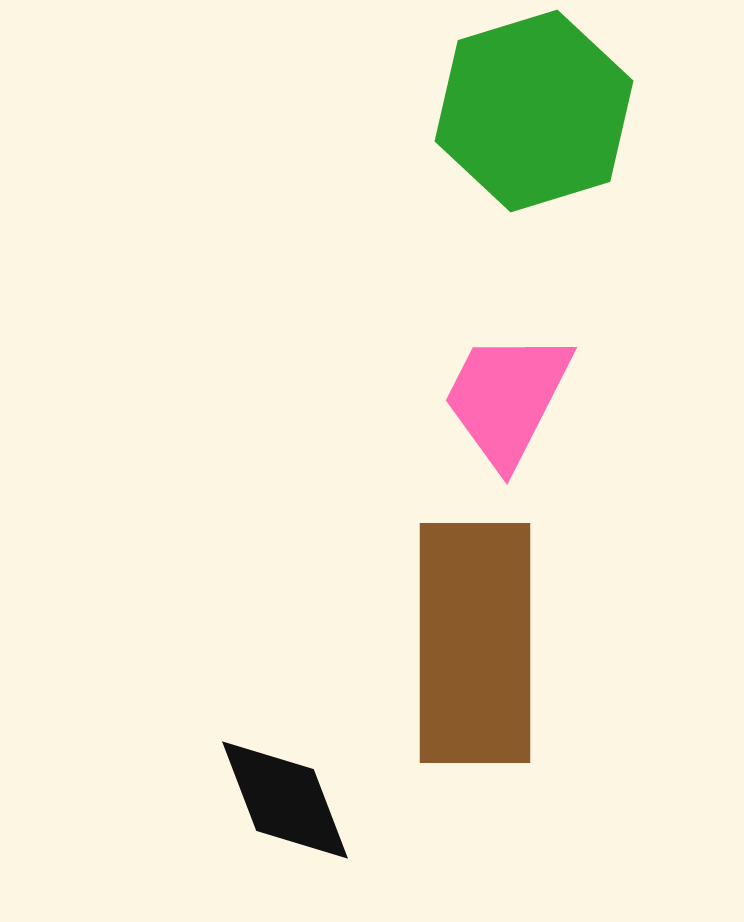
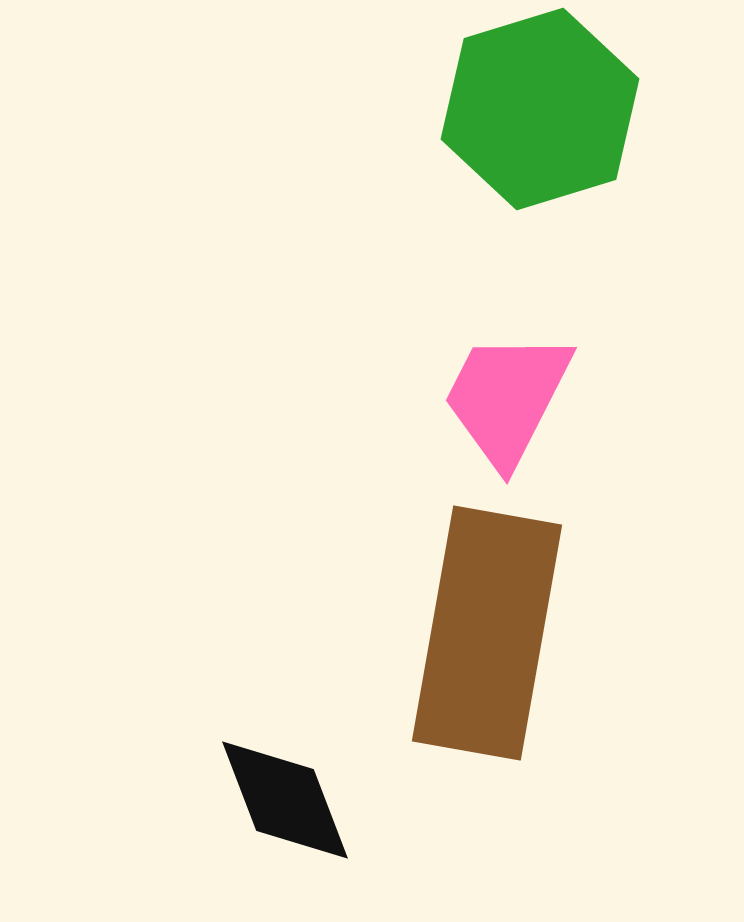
green hexagon: moved 6 px right, 2 px up
brown rectangle: moved 12 px right, 10 px up; rotated 10 degrees clockwise
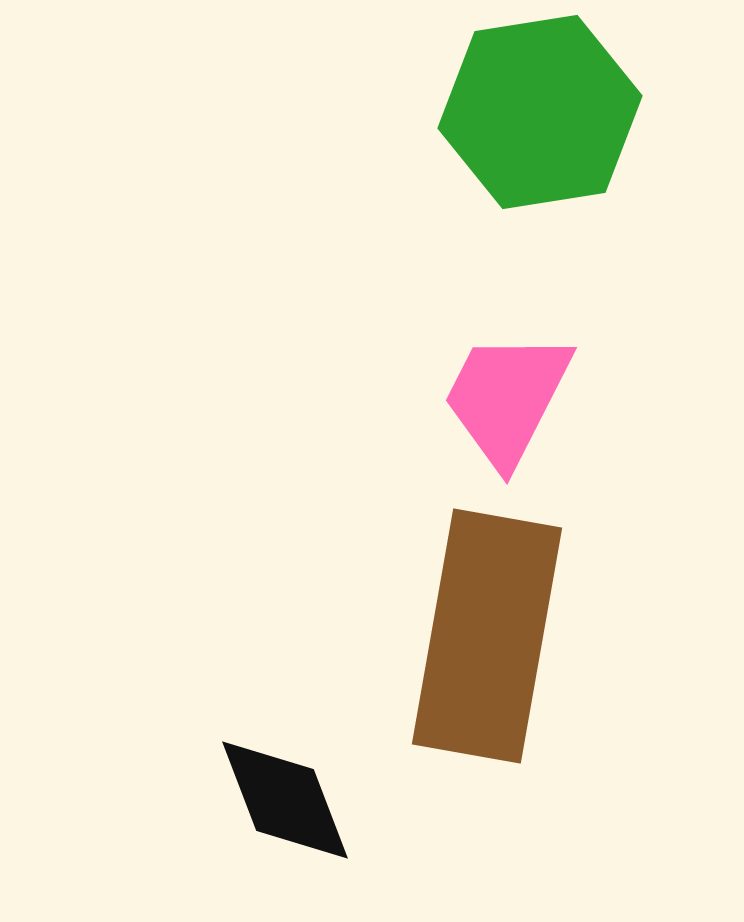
green hexagon: moved 3 px down; rotated 8 degrees clockwise
brown rectangle: moved 3 px down
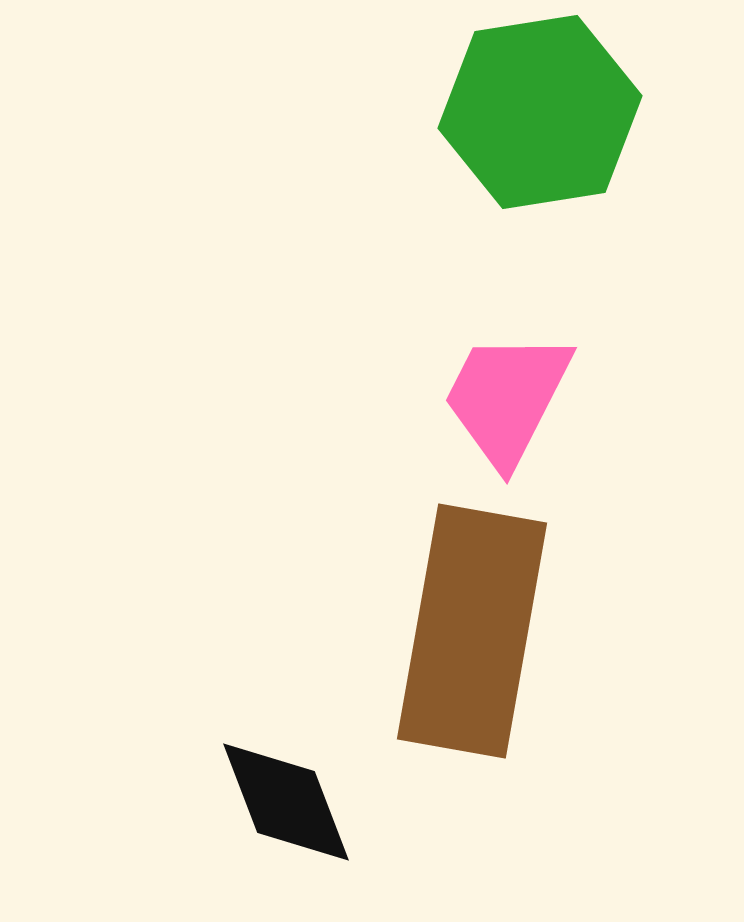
brown rectangle: moved 15 px left, 5 px up
black diamond: moved 1 px right, 2 px down
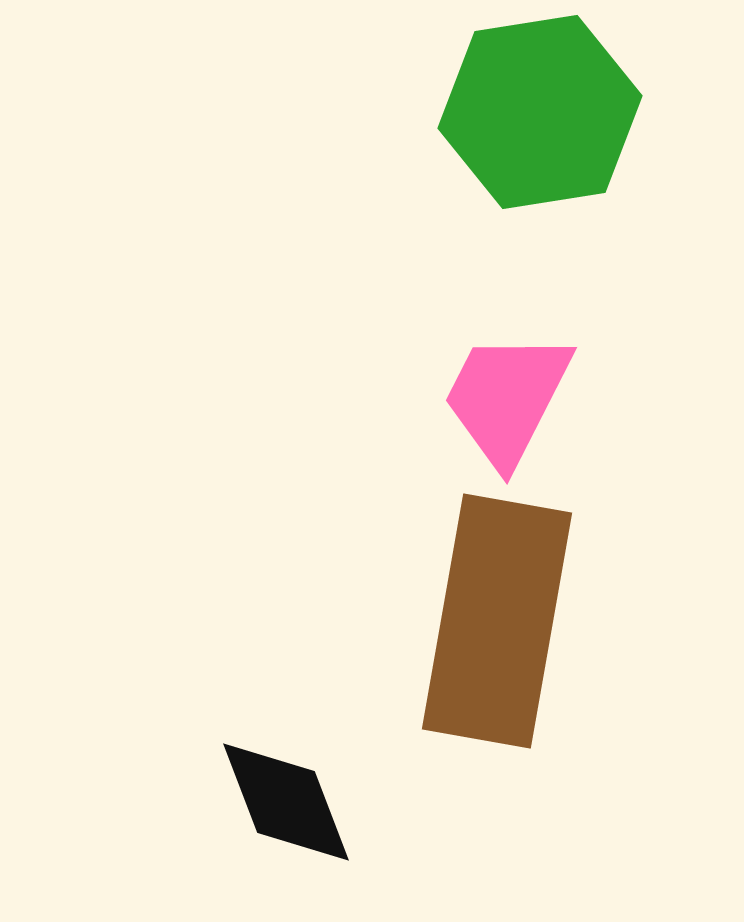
brown rectangle: moved 25 px right, 10 px up
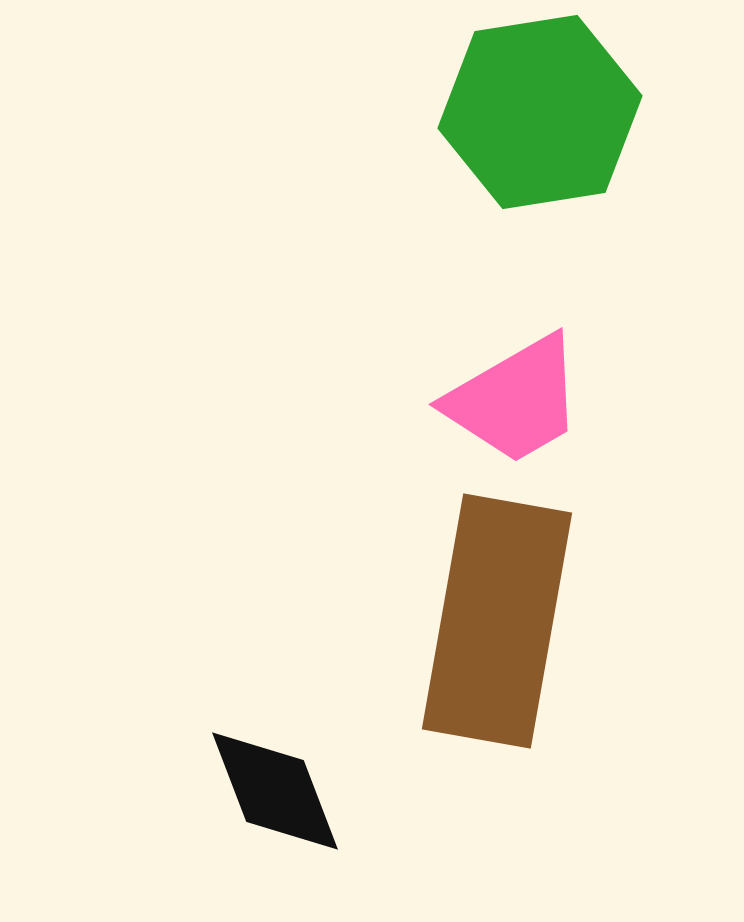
pink trapezoid: moved 8 px right, 2 px down; rotated 147 degrees counterclockwise
black diamond: moved 11 px left, 11 px up
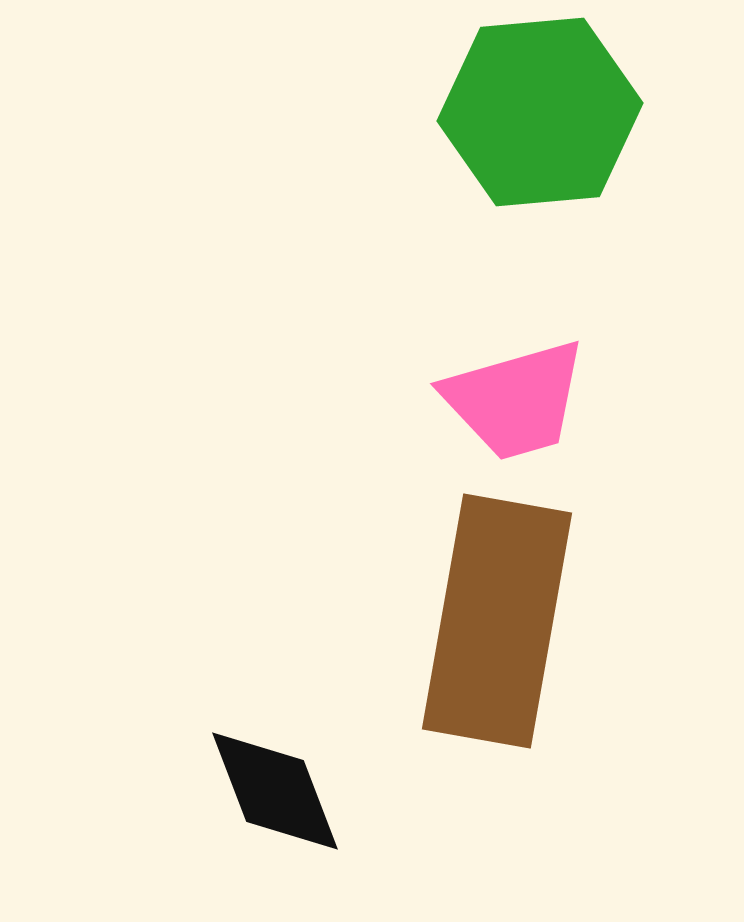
green hexagon: rotated 4 degrees clockwise
pink trapezoid: rotated 14 degrees clockwise
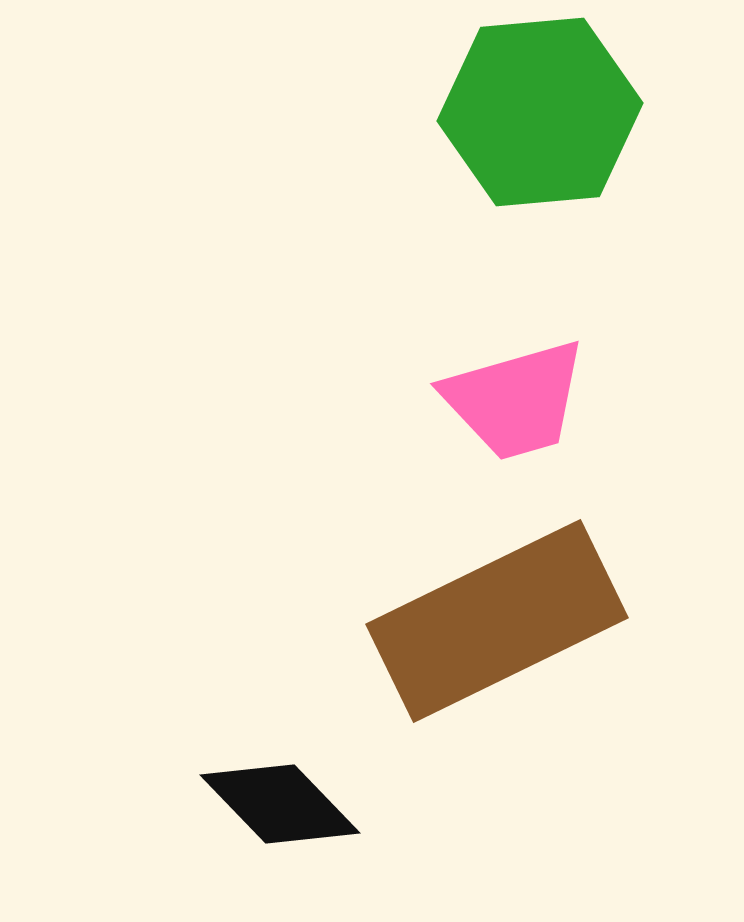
brown rectangle: rotated 54 degrees clockwise
black diamond: moved 5 px right, 13 px down; rotated 23 degrees counterclockwise
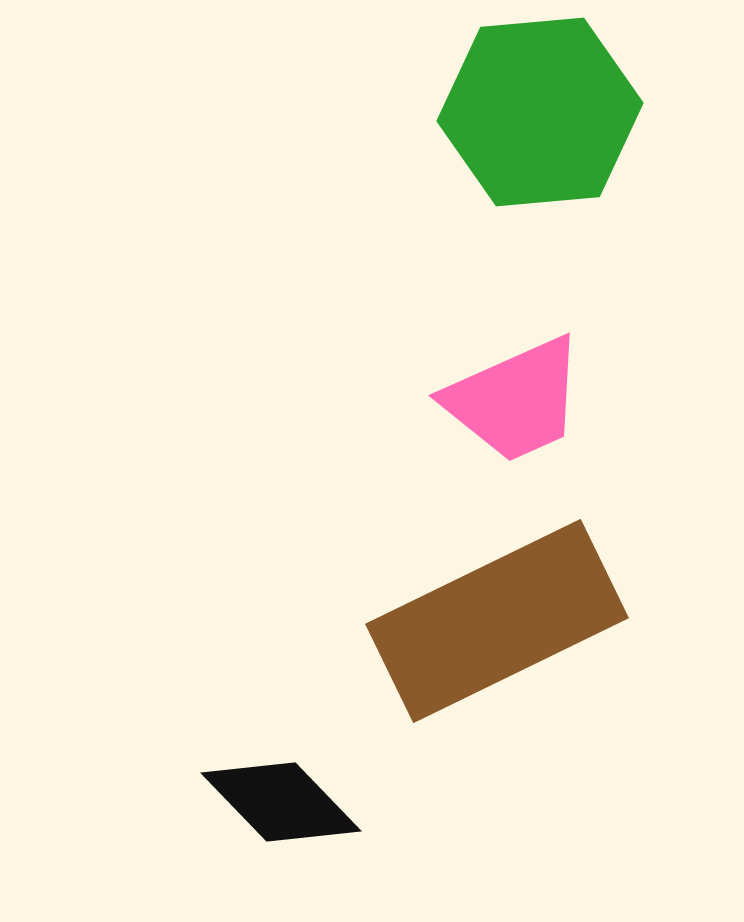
pink trapezoid: rotated 8 degrees counterclockwise
black diamond: moved 1 px right, 2 px up
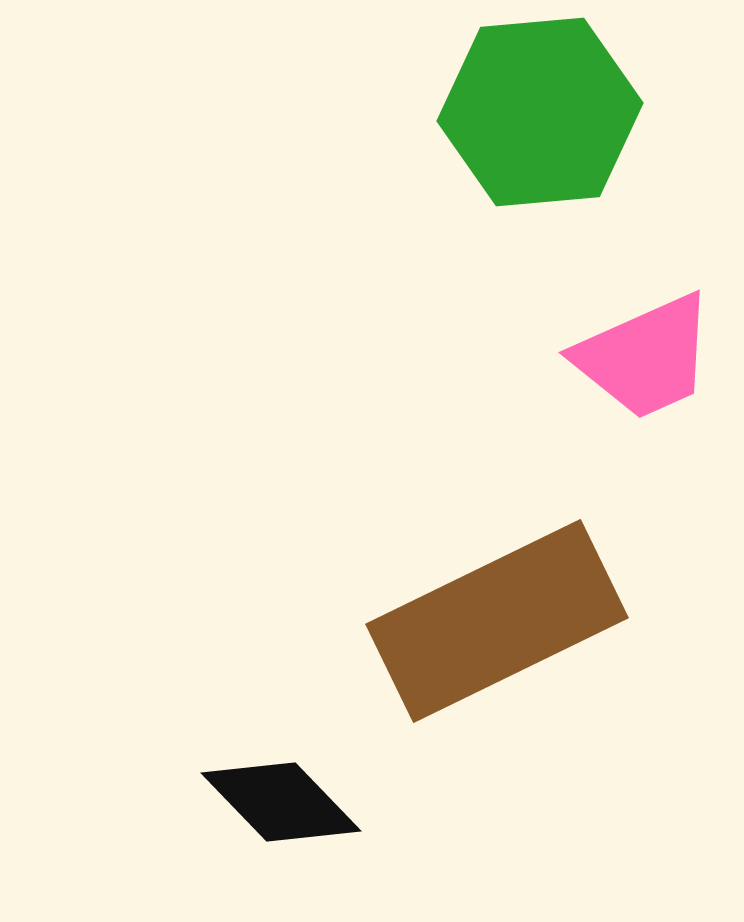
pink trapezoid: moved 130 px right, 43 px up
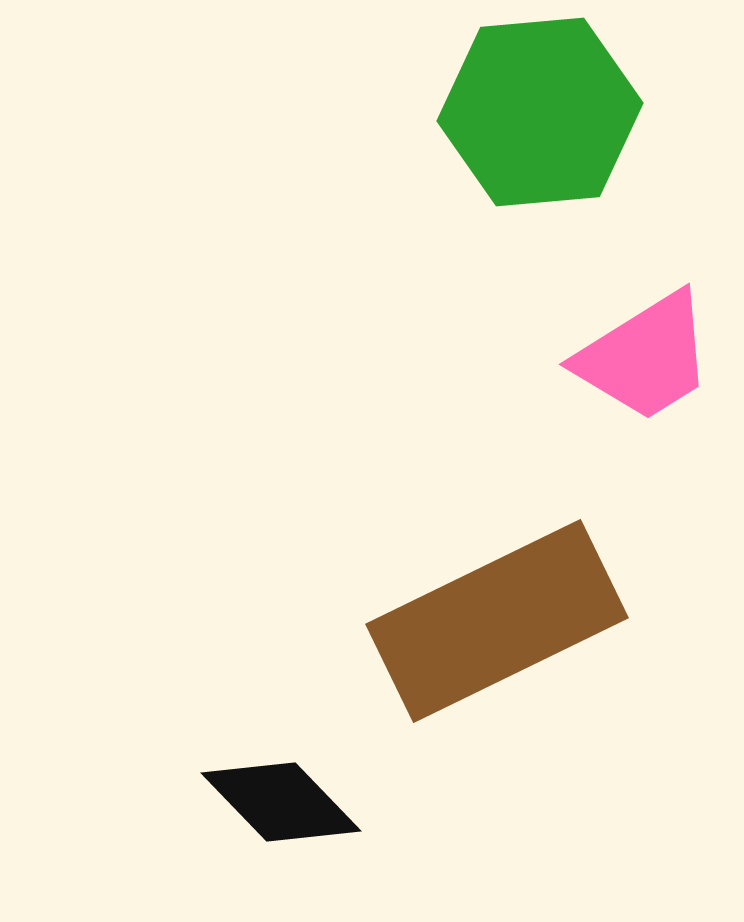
pink trapezoid: rotated 8 degrees counterclockwise
